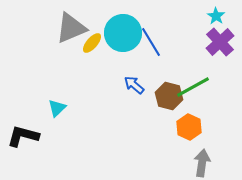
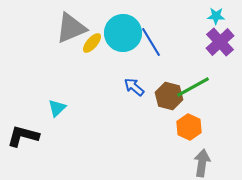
cyan star: rotated 30 degrees counterclockwise
blue arrow: moved 2 px down
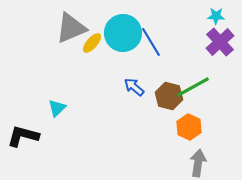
gray arrow: moved 4 px left
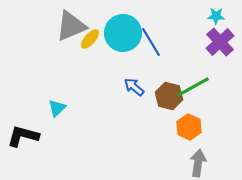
gray triangle: moved 2 px up
yellow ellipse: moved 2 px left, 4 px up
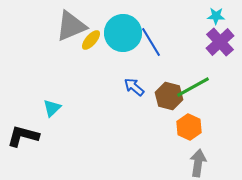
yellow ellipse: moved 1 px right, 1 px down
cyan triangle: moved 5 px left
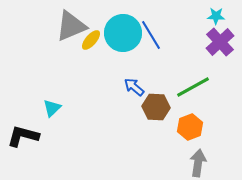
blue line: moved 7 px up
brown hexagon: moved 13 px left, 11 px down; rotated 12 degrees counterclockwise
orange hexagon: moved 1 px right; rotated 15 degrees clockwise
